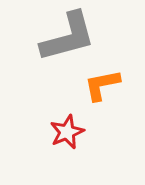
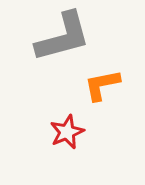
gray L-shape: moved 5 px left
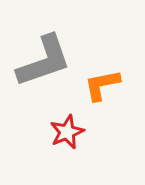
gray L-shape: moved 19 px left, 24 px down; rotated 4 degrees counterclockwise
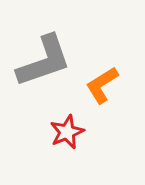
orange L-shape: rotated 21 degrees counterclockwise
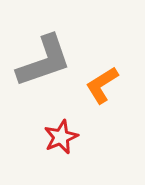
red star: moved 6 px left, 5 px down
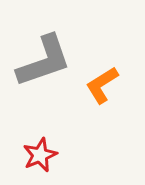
red star: moved 21 px left, 18 px down
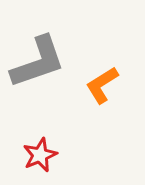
gray L-shape: moved 6 px left, 1 px down
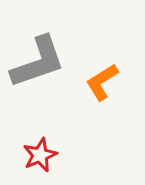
orange L-shape: moved 3 px up
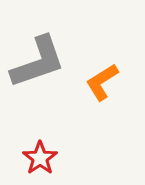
red star: moved 3 px down; rotated 12 degrees counterclockwise
